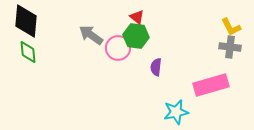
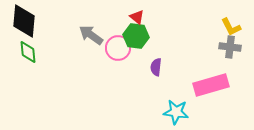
black diamond: moved 2 px left
cyan star: rotated 20 degrees clockwise
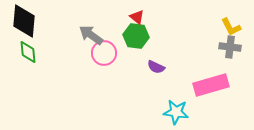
pink circle: moved 14 px left, 5 px down
purple semicircle: rotated 72 degrees counterclockwise
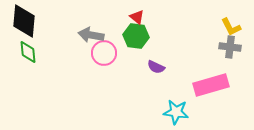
gray arrow: rotated 25 degrees counterclockwise
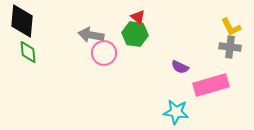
red triangle: moved 1 px right
black diamond: moved 2 px left
green hexagon: moved 1 px left, 2 px up
purple semicircle: moved 24 px right
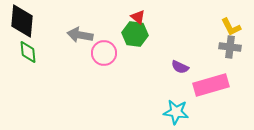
gray arrow: moved 11 px left
